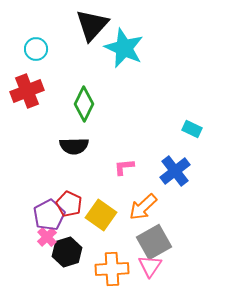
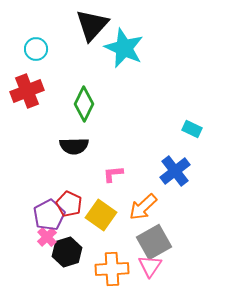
pink L-shape: moved 11 px left, 7 px down
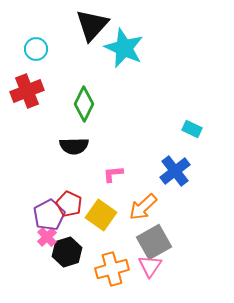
orange cross: rotated 12 degrees counterclockwise
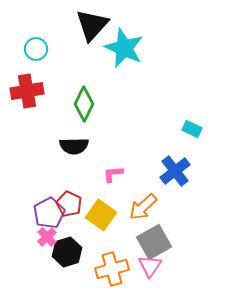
red cross: rotated 12 degrees clockwise
purple pentagon: moved 2 px up
